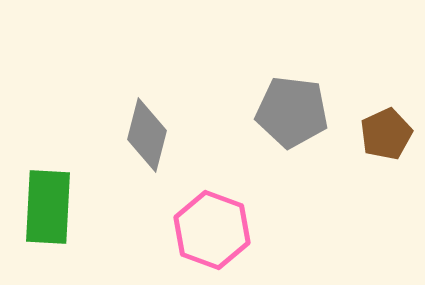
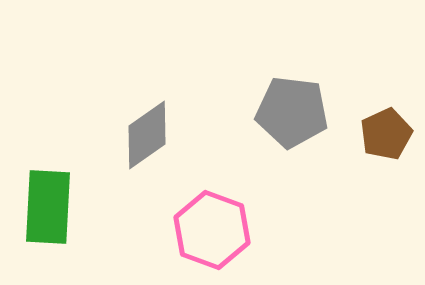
gray diamond: rotated 40 degrees clockwise
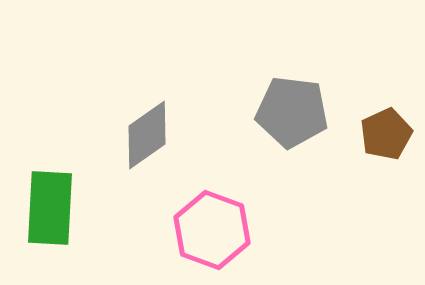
green rectangle: moved 2 px right, 1 px down
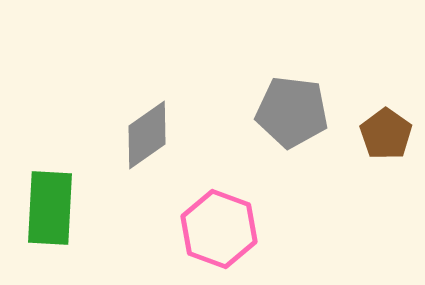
brown pentagon: rotated 12 degrees counterclockwise
pink hexagon: moved 7 px right, 1 px up
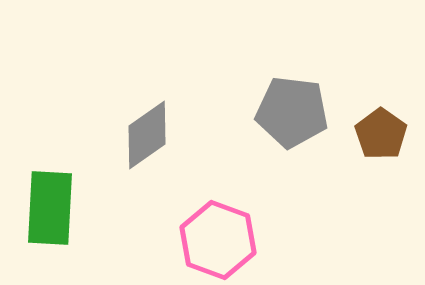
brown pentagon: moved 5 px left
pink hexagon: moved 1 px left, 11 px down
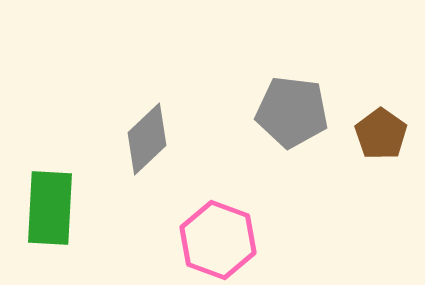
gray diamond: moved 4 px down; rotated 8 degrees counterclockwise
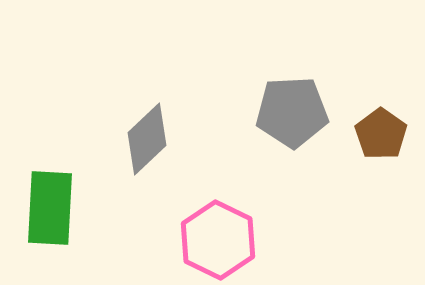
gray pentagon: rotated 10 degrees counterclockwise
pink hexagon: rotated 6 degrees clockwise
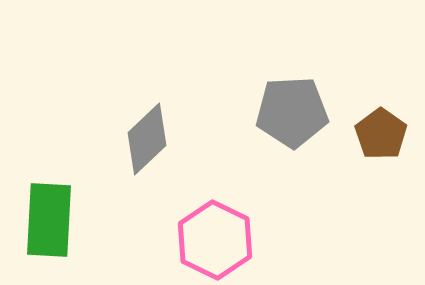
green rectangle: moved 1 px left, 12 px down
pink hexagon: moved 3 px left
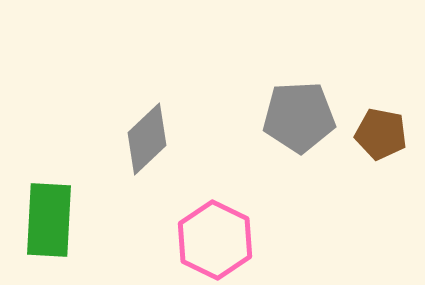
gray pentagon: moved 7 px right, 5 px down
brown pentagon: rotated 24 degrees counterclockwise
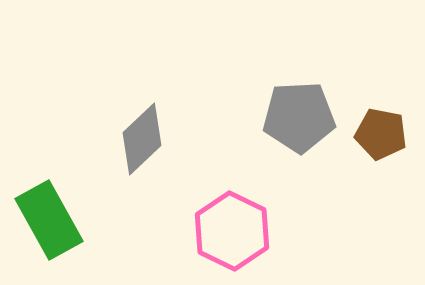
gray diamond: moved 5 px left
green rectangle: rotated 32 degrees counterclockwise
pink hexagon: moved 17 px right, 9 px up
